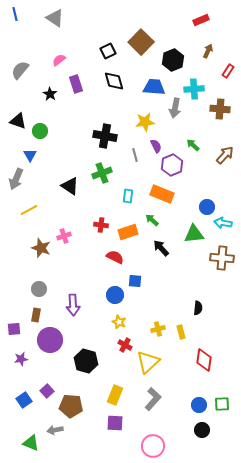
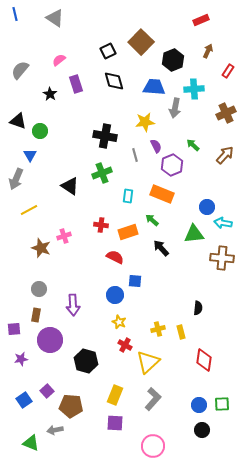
brown cross at (220, 109): moved 6 px right, 4 px down; rotated 30 degrees counterclockwise
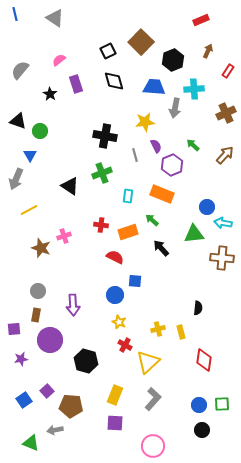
gray circle at (39, 289): moved 1 px left, 2 px down
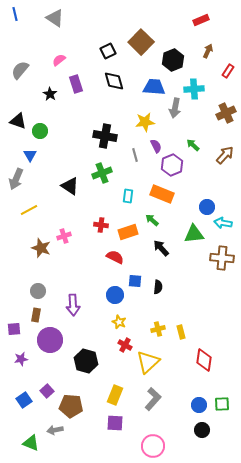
black semicircle at (198, 308): moved 40 px left, 21 px up
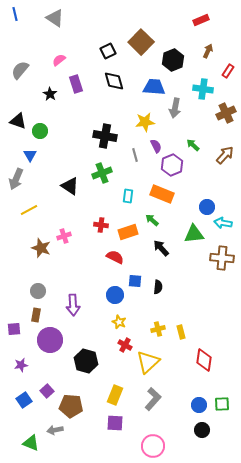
cyan cross at (194, 89): moved 9 px right; rotated 12 degrees clockwise
purple star at (21, 359): moved 6 px down
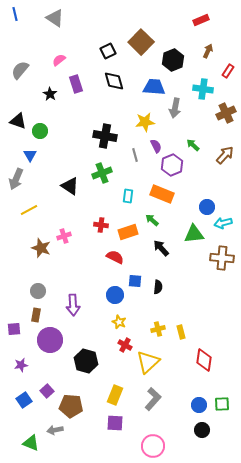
cyan arrow at (223, 223): rotated 24 degrees counterclockwise
